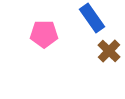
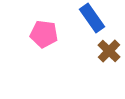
pink pentagon: rotated 8 degrees clockwise
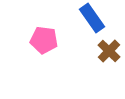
pink pentagon: moved 6 px down
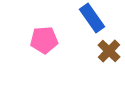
pink pentagon: rotated 12 degrees counterclockwise
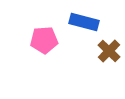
blue rectangle: moved 8 px left, 4 px down; rotated 40 degrees counterclockwise
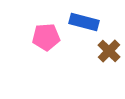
pink pentagon: moved 2 px right, 3 px up
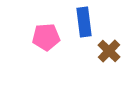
blue rectangle: rotated 68 degrees clockwise
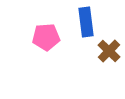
blue rectangle: moved 2 px right
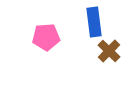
blue rectangle: moved 8 px right
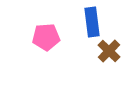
blue rectangle: moved 2 px left
